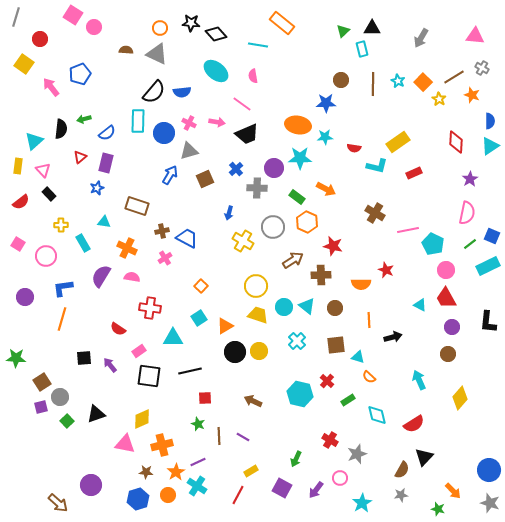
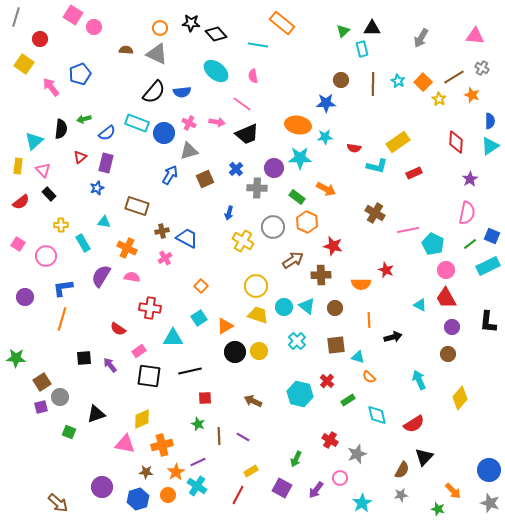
cyan rectangle at (138, 121): moved 1 px left, 2 px down; rotated 70 degrees counterclockwise
green square at (67, 421): moved 2 px right, 11 px down; rotated 24 degrees counterclockwise
purple circle at (91, 485): moved 11 px right, 2 px down
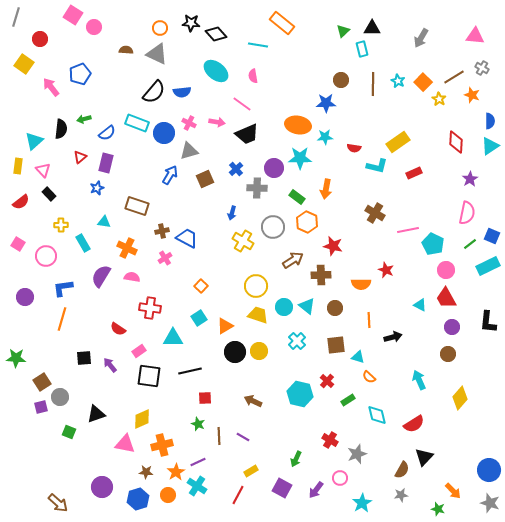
orange arrow at (326, 189): rotated 72 degrees clockwise
blue arrow at (229, 213): moved 3 px right
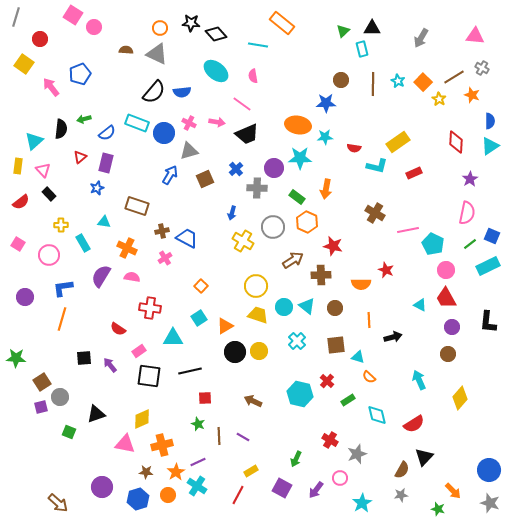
pink circle at (46, 256): moved 3 px right, 1 px up
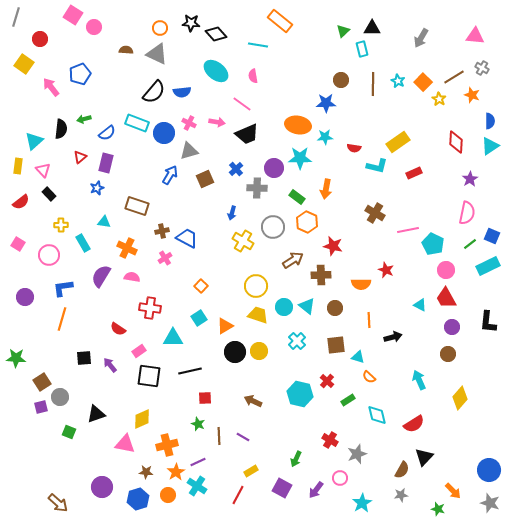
orange rectangle at (282, 23): moved 2 px left, 2 px up
orange cross at (162, 445): moved 5 px right
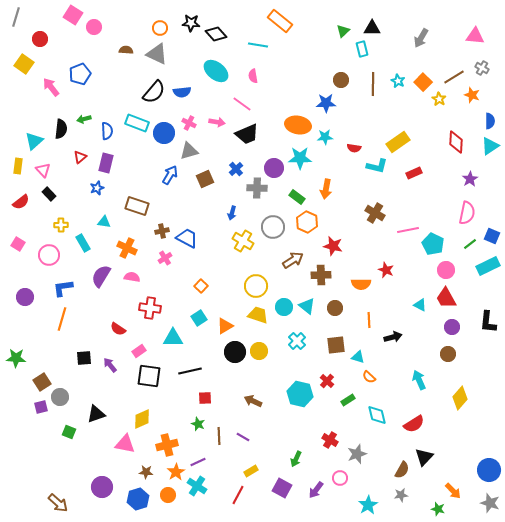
blue semicircle at (107, 133): moved 2 px up; rotated 54 degrees counterclockwise
cyan star at (362, 503): moved 6 px right, 2 px down
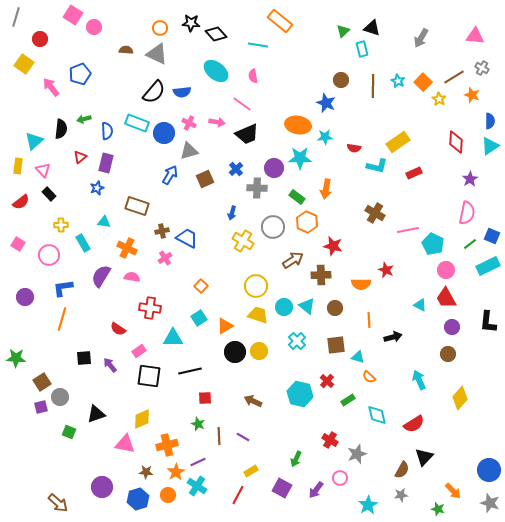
black triangle at (372, 28): rotated 18 degrees clockwise
brown line at (373, 84): moved 2 px down
blue star at (326, 103): rotated 24 degrees clockwise
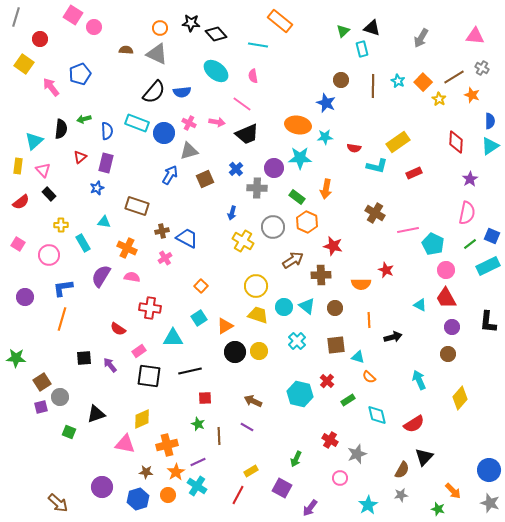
purple line at (243, 437): moved 4 px right, 10 px up
purple arrow at (316, 490): moved 6 px left, 18 px down
